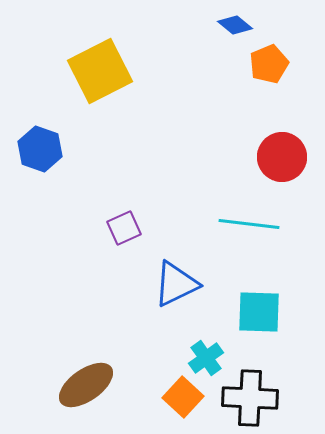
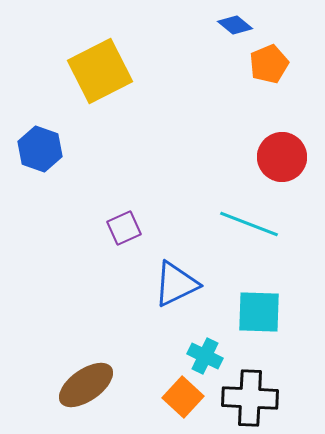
cyan line: rotated 14 degrees clockwise
cyan cross: moved 1 px left, 2 px up; rotated 28 degrees counterclockwise
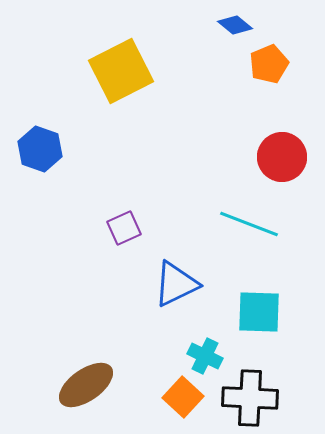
yellow square: moved 21 px right
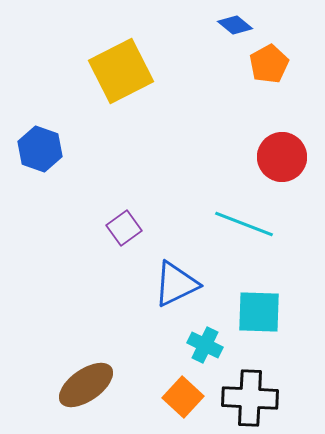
orange pentagon: rotated 6 degrees counterclockwise
cyan line: moved 5 px left
purple square: rotated 12 degrees counterclockwise
cyan cross: moved 11 px up
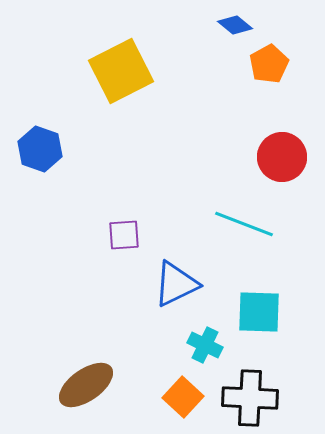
purple square: moved 7 px down; rotated 32 degrees clockwise
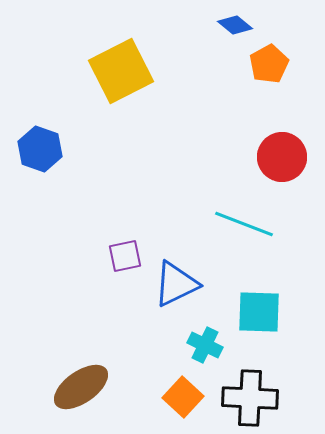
purple square: moved 1 px right, 21 px down; rotated 8 degrees counterclockwise
brown ellipse: moved 5 px left, 2 px down
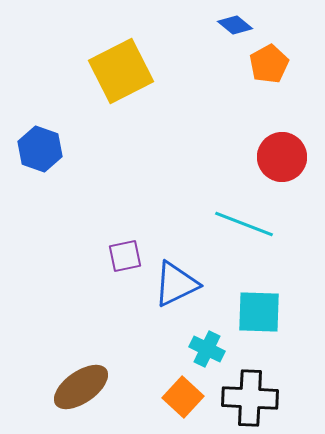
cyan cross: moved 2 px right, 4 px down
